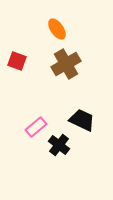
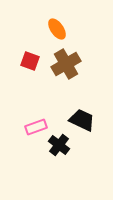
red square: moved 13 px right
pink rectangle: rotated 20 degrees clockwise
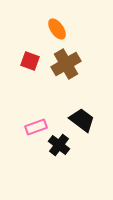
black trapezoid: rotated 12 degrees clockwise
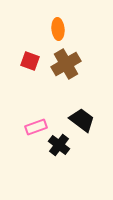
orange ellipse: moved 1 px right; rotated 30 degrees clockwise
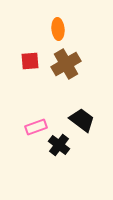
red square: rotated 24 degrees counterclockwise
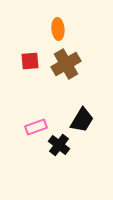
black trapezoid: rotated 84 degrees clockwise
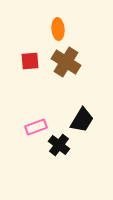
brown cross: moved 2 px up; rotated 28 degrees counterclockwise
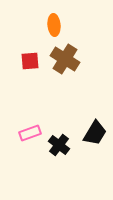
orange ellipse: moved 4 px left, 4 px up
brown cross: moved 1 px left, 3 px up
black trapezoid: moved 13 px right, 13 px down
pink rectangle: moved 6 px left, 6 px down
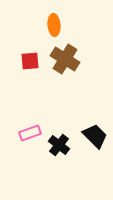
black trapezoid: moved 3 px down; rotated 76 degrees counterclockwise
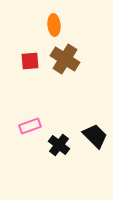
pink rectangle: moved 7 px up
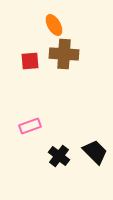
orange ellipse: rotated 25 degrees counterclockwise
brown cross: moved 1 px left, 5 px up; rotated 28 degrees counterclockwise
black trapezoid: moved 16 px down
black cross: moved 11 px down
